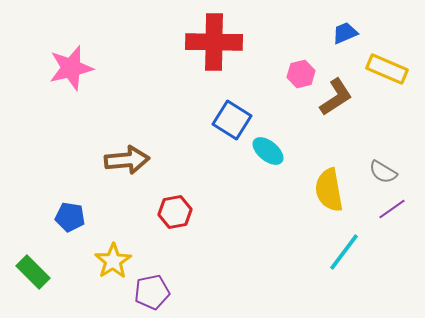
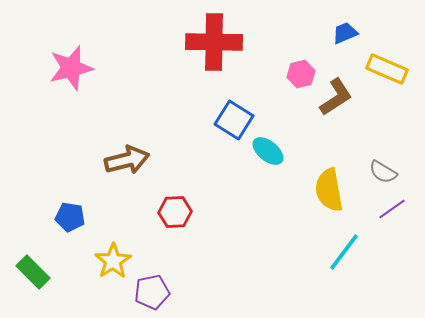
blue square: moved 2 px right
brown arrow: rotated 9 degrees counterclockwise
red hexagon: rotated 8 degrees clockwise
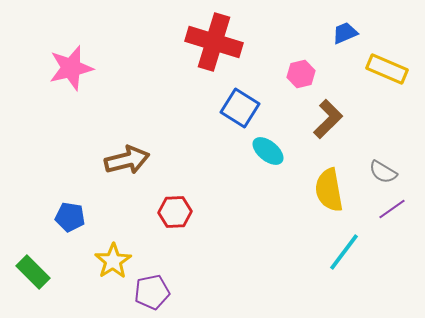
red cross: rotated 16 degrees clockwise
brown L-shape: moved 8 px left, 22 px down; rotated 12 degrees counterclockwise
blue square: moved 6 px right, 12 px up
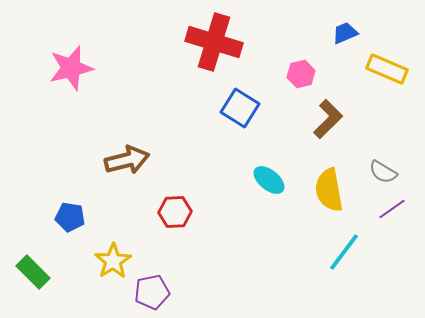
cyan ellipse: moved 1 px right, 29 px down
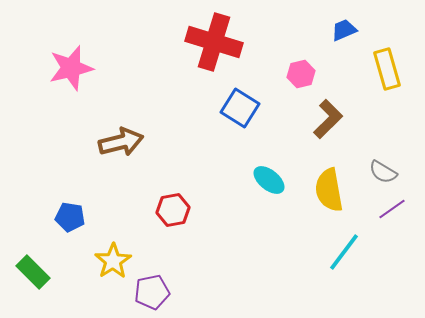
blue trapezoid: moved 1 px left, 3 px up
yellow rectangle: rotated 51 degrees clockwise
brown arrow: moved 6 px left, 18 px up
red hexagon: moved 2 px left, 2 px up; rotated 8 degrees counterclockwise
